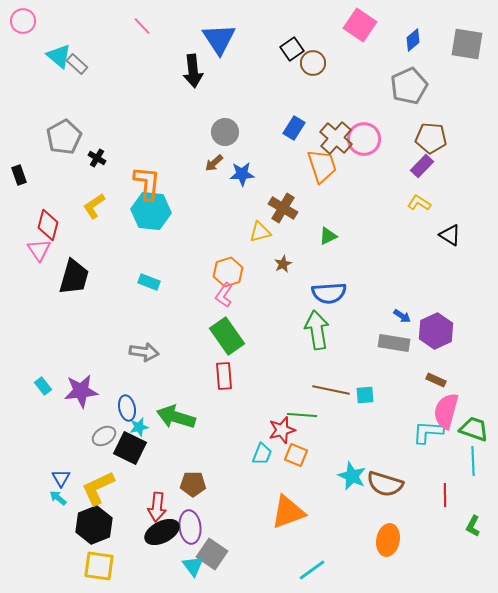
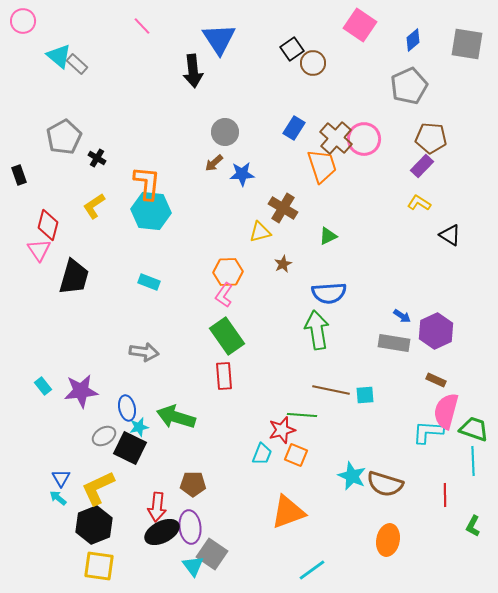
orange hexagon at (228, 272): rotated 16 degrees clockwise
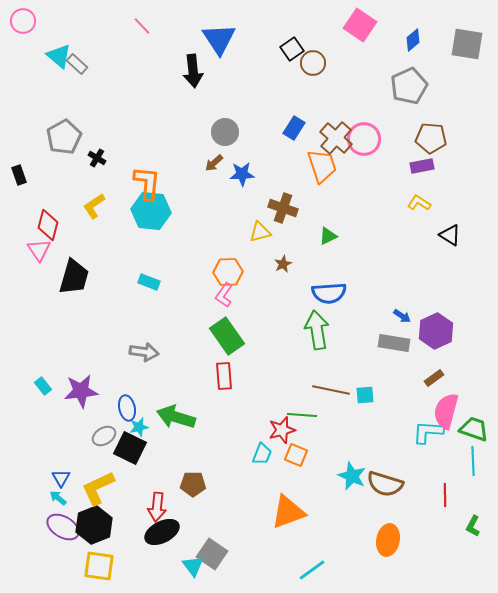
purple rectangle at (422, 166): rotated 35 degrees clockwise
brown cross at (283, 208): rotated 12 degrees counterclockwise
brown rectangle at (436, 380): moved 2 px left, 2 px up; rotated 60 degrees counterclockwise
purple ellipse at (190, 527): moved 127 px left; rotated 52 degrees counterclockwise
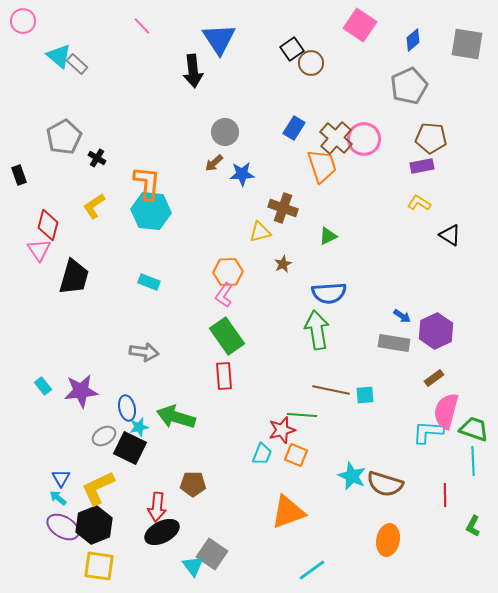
brown circle at (313, 63): moved 2 px left
